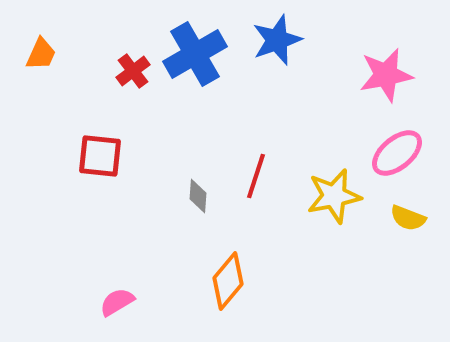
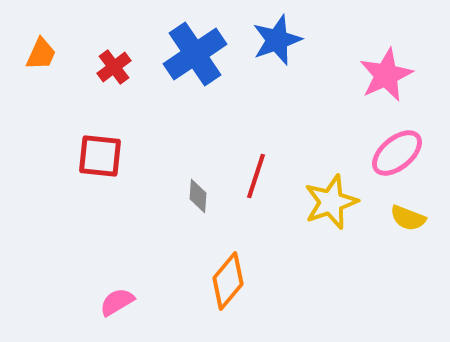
blue cross: rotated 4 degrees counterclockwise
red cross: moved 19 px left, 4 px up
pink star: rotated 14 degrees counterclockwise
yellow star: moved 3 px left, 6 px down; rotated 8 degrees counterclockwise
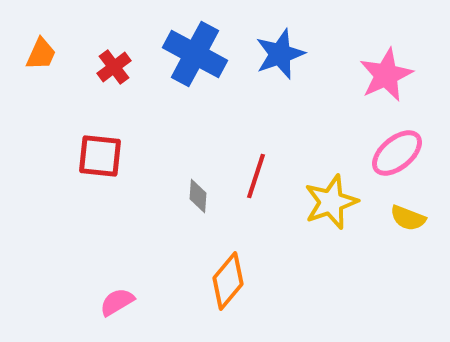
blue star: moved 3 px right, 14 px down
blue cross: rotated 28 degrees counterclockwise
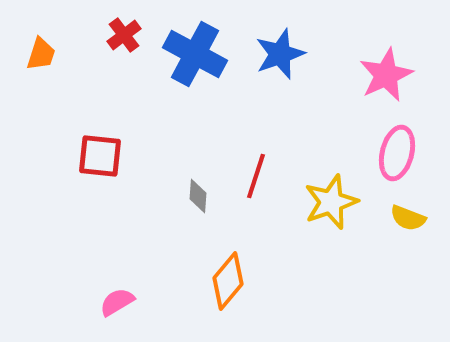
orange trapezoid: rotated 6 degrees counterclockwise
red cross: moved 10 px right, 32 px up
pink ellipse: rotated 36 degrees counterclockwise
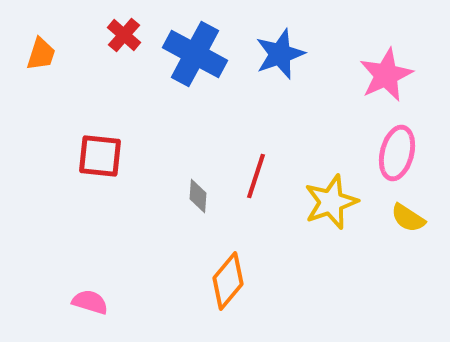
red cross: rotated 12 degrees counterclockwise
yellow semicircle: rotated 12 degrees clockwise
pink semicircle: moved 27 px left; rotated 48 degrees clockwise
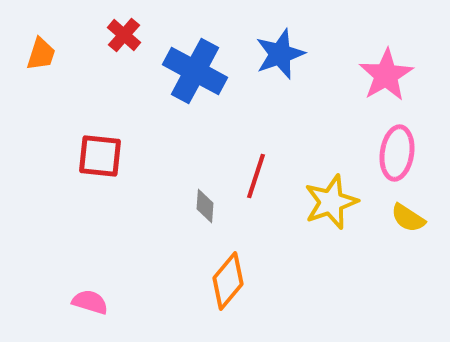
blue cross: moved 17 px down
pink star: rotated 6 degrees counterclockwise
pink ellipse: rotated 6 degrees counterclockwise
gray diamond: moved 7 px right, 10 px down
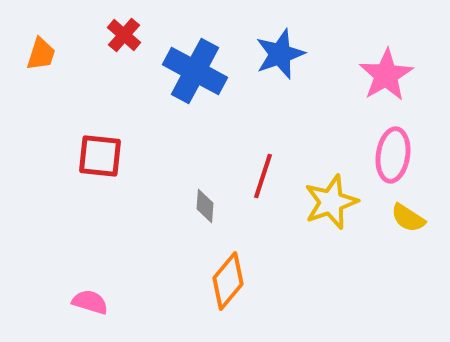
pink ellipse: moved 4 px left, 2 px down
red line: moved 7 px right
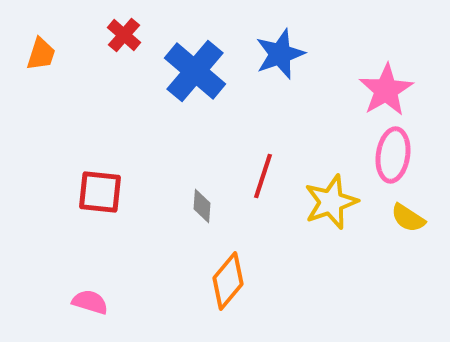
blue cross: rotated 12 degrees clockwise
pink star: moved 15 px down
red square: moved 36 px down
gray diamond: moved 3 px left
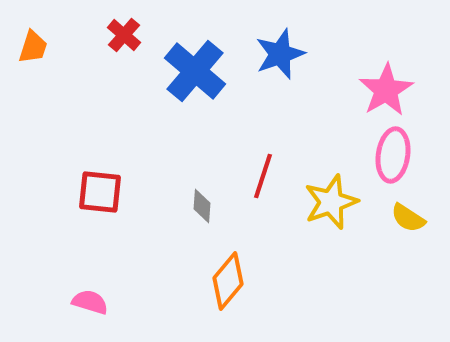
orange trapezoid: moved 8 px left, 7 px up
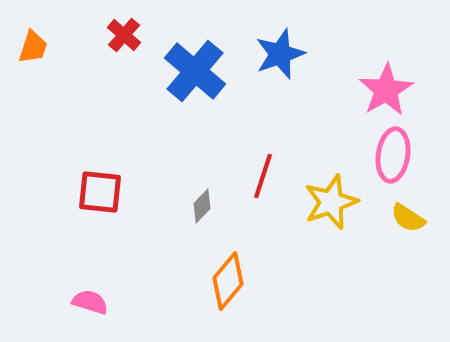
gray diamond: rotated 40 degrees clockwise
